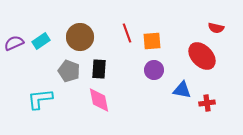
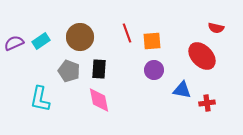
cyan L-shape: rotated 72 degrees counterclockwise
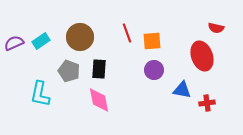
red ellipse: rotated 24 degrees clockwise
cyan L-shape: moved 5 px up
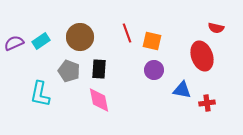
orange square: rotated 18 degrees clockwise
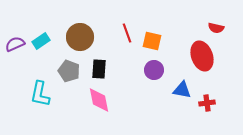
purple semicircle: moved 1 px right, 1 px down
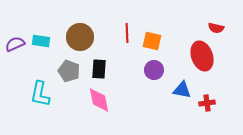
red line: rotated 18 degrees clockwise
cyan rectangle: rotated 42 degrees clockwise
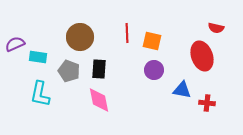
cyan rectangle: moved 3 px left, 16 px down
red cross: rotated 14 degrees clockwise
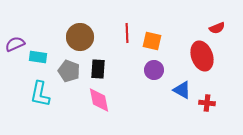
red semicircle: moved 1 px right; rotated 35 degrees counterclockwise
black rectangle: moved 1 px left
blue triangle: rotated 18 degrees clockwise
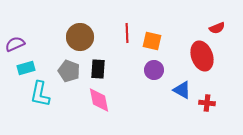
cyan rectangle: moved 12 px left, 11 px down; rotated 24 degrees counterclockwise
